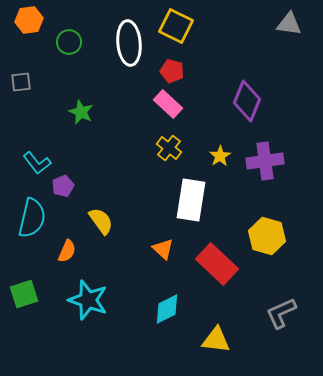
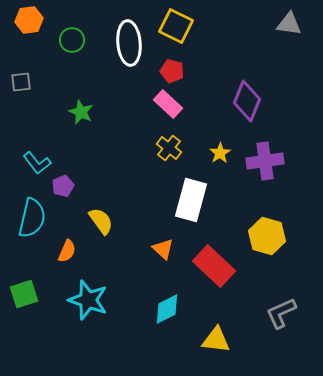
green circle: moved 3 px right, 2 px up
yellow star: moved 3 px up
white rectangle: rotated 6 degrees clockwise
red rectangle: moved 3 px left, 2 px down
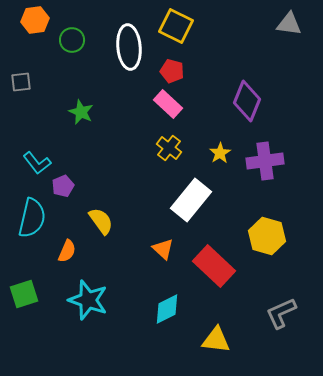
orange hexagon: moved 6 px right
white ellipse: moved 4 px down
white rectangle: rotated 24 degrees clockwise
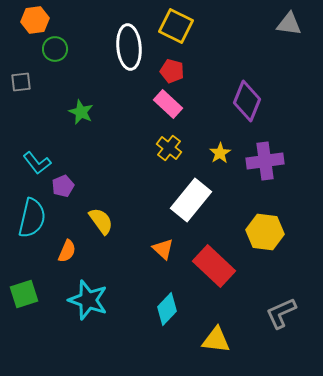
green circle: moved 17 px left, 9 px down
yellow hexagon: moved 2 px left, 4 px up; rotated 9 degrees counterclockwise
cyan diamond: rotated 20 degrees counterclockwise
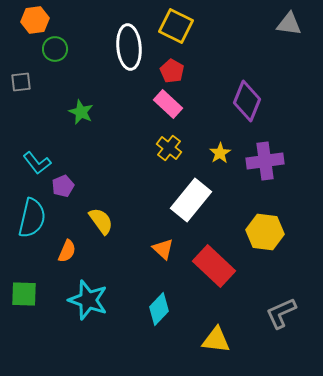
red pentagon: rotated 15 degrees clockwise
green square: rotated 20 degrees clockwise
cyan diamond: moved 8 px left
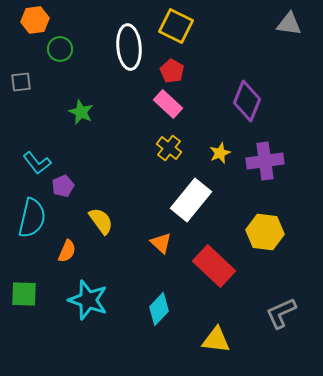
green circle: moved 5 px right
yellow star: rotated 10 degrees clockwise
orange triangle: moved 2 px left, 6 px up
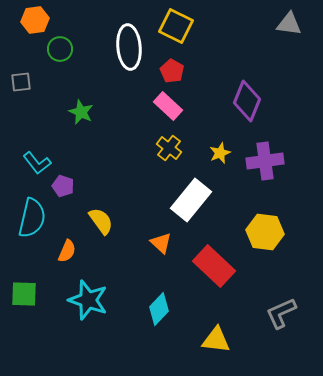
pink rectangle: moved 2 px down
purple pentagon: rotated 30 degrees counterclockwise
